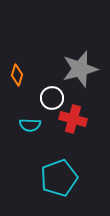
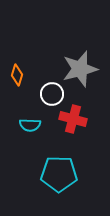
white circle: moved 4 px up
cyan pentagon: moved 4 px up; rotated 21 degrees clockwise
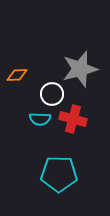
orange diamond: rotated 70 degrees clockwise
cyan semicircle: moved 10 px right, 6 px up
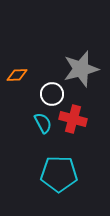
gray star: moved 1 px right
cyan semicircle: moved 3 px right, 4 px down; rotated 120 degrees counterclockwise
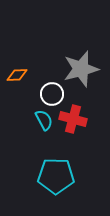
cyan semicircle: moved 1 px right, 3 px up
cyan pentagon: moved 3 px left, 2 px down
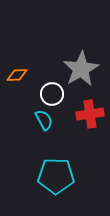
gray star: rotated 15 degrees counterclockwise
red cross: moved 17 px right, 5 px up; rotated 24 degrees counterclockwise
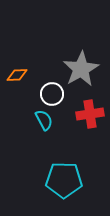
cyan pentagon: moved 8 px right, 4 px down
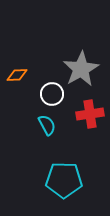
cyan semicircle: moved 3 px right, 5 px down
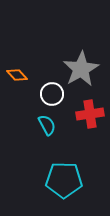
orange diamond: rotated 50 degrees clockwise
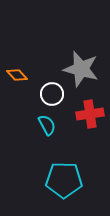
gray star: rotated 27 degrees counterclockwise
